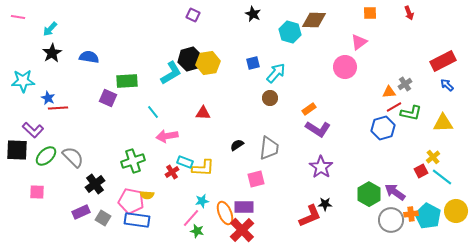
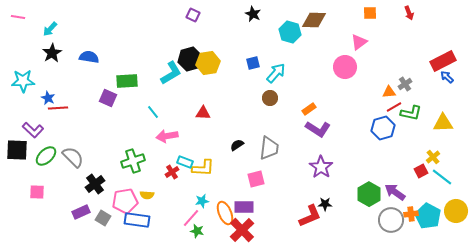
blue arrow at (447, 85): moved 8 px up
pink pentagon at (131, 201): moved 6 px left; rotated 20 degrees counterclockwise
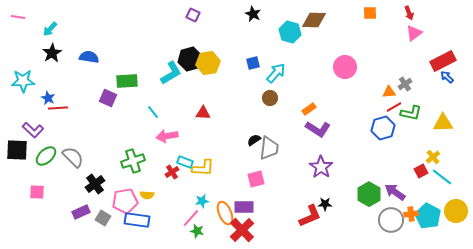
pink triangle at (359, 42): moved 55 px right, 9 px up
black semicircle at (237, 145): moved 17 px right, 5 px up
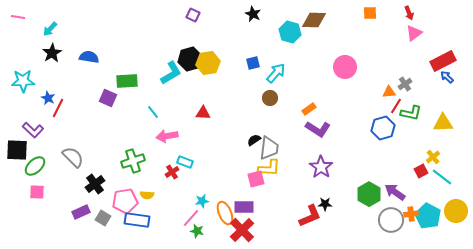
red line at (394, 107): moved 2 px right, 1 px up; rotated 28 degrees counterclockwise
red line at (58, 108): rotated 60 degrees counterclockwise
green ellipse at (46, 156): moved 11 px left, 10 px down
yellow L-shape at (203, 168): moved 66 px right
